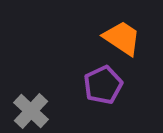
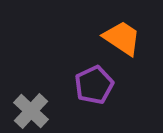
purple pentagon: moved 9 px left
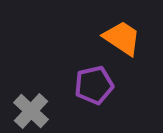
purple pentagon: rotated 12 degrees clockwise
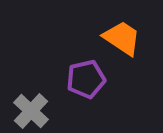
purple pentagon: moved 8 px left, 6 px up
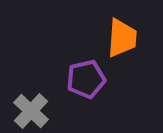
orange trapezoid: rotated 60 degrees clockwise
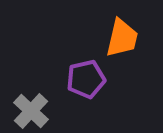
orange trapezoid: rotated 9 degrees clockwise
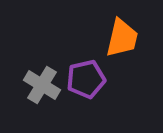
gray cross: moved 11 px right, 26 px up; rotated 12 degrees counterclockwise
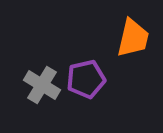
orange trapezoid: moved 11 px right
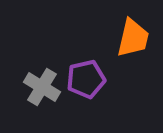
gray cross: moved 2 px down
